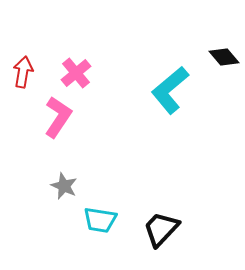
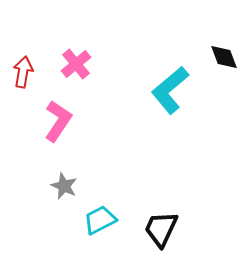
black diamond: rotated 20 degrees clockwise
pink cross: moved 9 px up
pink L-shape: moved 4 px down
cyan trapezoid: rotated 144 degrees clockwise
black trapezoid: rotated 18 degrees counterclockwise
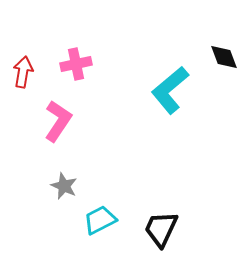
pink cross: rotated 28 degrees clockwise
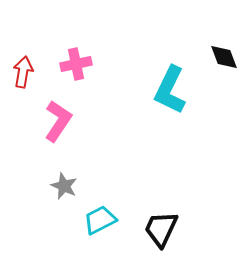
cyan L-shape: rotated 24 degrees counterclockwise
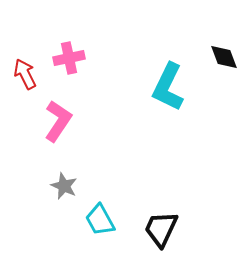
pink cross: moved 7 px left, 6 px up
red arrow: moved 2 px right, 2 px down; rotated 36 degrees counterclockwise
cyan L-shape: moved 2 px left, 3 px up
cyan trapezoid: rotated 92 degrees counterclockwise
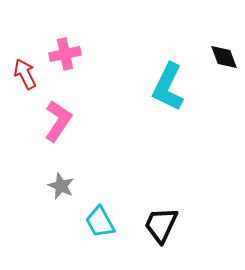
pink cross: moved 4 px left, 4 px up
gray star: moved 3 px left
cyan trapezoid: moved 2 px down
black trapezoid: moved 4 px up
